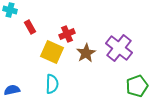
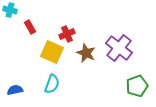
brown star: rotated 18 degrees counterclockwise
cyan semicircle: rotated 18 degrees clockwise
blue semicircle: moved 3 px right
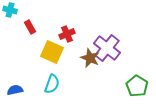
purple cross: moved 12 px left
brown star: moved 4 px right, 5 px down
green pentagon: rotated 20 degrees counterclockwise
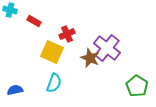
red rectangle: moved 4 px right, 6 px up; rotated 32 degrees counterclockwise
cyan semicircle: moved 2 px right, 1 px up
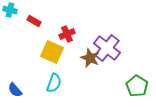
blue semicircle: rotated 119 degrees counterclockwise
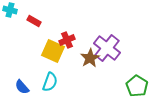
red cross: moved 6 px down
yellow square: moved 1 px right, 1 px up
brown star: rotated 18 degrees clockwise
cyan semicircle: moved 4 px left, 1 px up
blue semicircle: moved 7 px right, 3 px up
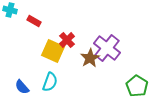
red cross: rotated 21 degrees counterclockwise
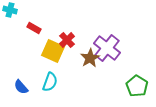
red rectangle: moved 7 px down
blue semicircle: moved 1 px left
